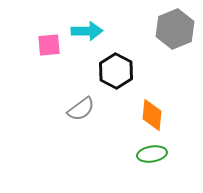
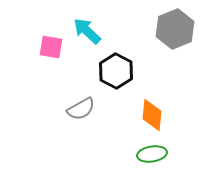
cyan arrow: rotated 136 degrees counterclockwise
pink square: moved 2 px right, 2 px down; rotated 15 degrees clockwise
gray semicircle: rotated 8 degrees clockwise
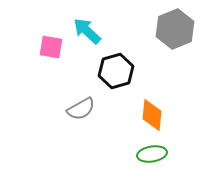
black hexagon: rotated 16 degrees clockwise
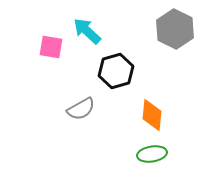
gray hexagon: rotated 12 degrees counterclockwise
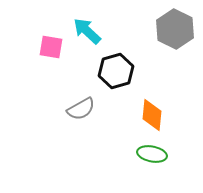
green ellipse: rotated 20 degrees clockwise
